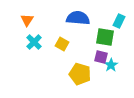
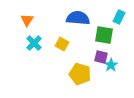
cyan rectangle: moved 4 px up
green square: moved 1 px left, 2 px up
cyan cross: moved 1 px down
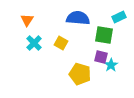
cyan rectangle: rotated 40 degrees clockwise
yellow square: moved 1 px left, 1 px up
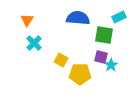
yellow square: moved 17 px down
yellow pentagon: rotated 15 degrees counterclockwise
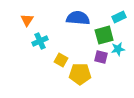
green square: rotated 24 degrees counterclockwise
cyan cross: moved 6 px right, 2 px up; rotated 21 degrees clockwise
cyan star: moved 7 px right, 16 px up; rotated 24 degrees clockwise
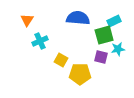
cyan rectangle: moved 5 px left, 4 px down
